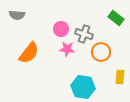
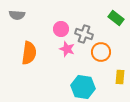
pink star: rotated 14 degrees clockwise
orange semicircle: rotated 30 degrees counterclockwise
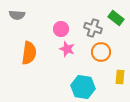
gray cross: moved 9 px right, 6 px up
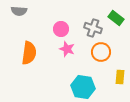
gray semicircle: moved 2 px right, 4 px up
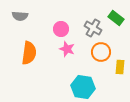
gray semicircle: moved 1 px right, 5 px down
gray cross: rotated 12 degrees clockwise
yellow rectangle: moved 10 px up
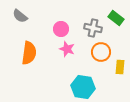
gray semicircle: rotated 35 degrees clockwise
gray cross: rotated 18 degrees counterclockwise
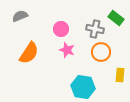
gray semicircle: rotated 119 degrees clockwise
gray cross: moved 2 px right, 1 px down
pink star: moved 1 px down
orange semicircle: rotated 25 degrees clockwise
yellow rectangle: moved 8 px down
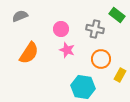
green rectangle: moved 1 px right, 3 px up
orange circle: moved 7 px down
yellow rectangle: rotated 24 degrees clockwise
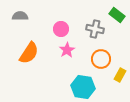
gray semicircle: rotated 21 degrees clockwise
pink star: rotated 21 degrees clockwise
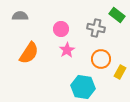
gray cross: moved 1 px right, 1 px up
yellow rectangle: moved 3 px up
